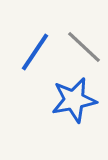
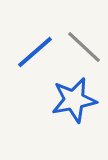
blue line: rotated 15 degrees clockwise
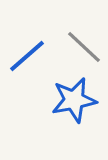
blue line: moved 8 px left, 4 px down
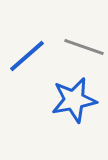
gray line: rotated 24 degrees counterclockwise
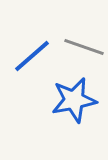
blue line: moved 5 px right
